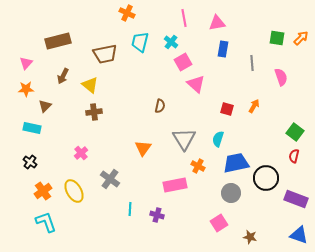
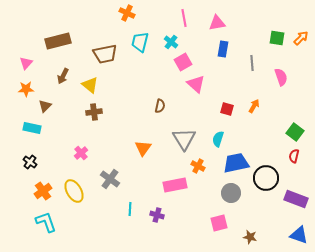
pink square at (219, 223): rotated 18 degrees clockwise
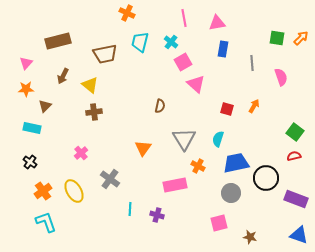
red semicircle at (294, 156): rotated 64 degrees clockwise
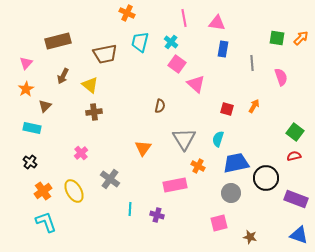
pink triangle at (217, 23): rotated 18 degrees clockwise
pink square at (183, 62): moved 6 px left, 2 px down; rotated 24 degrees counterclockwise
orange star at (26, 89): rotated 28 degrees counterclockwise
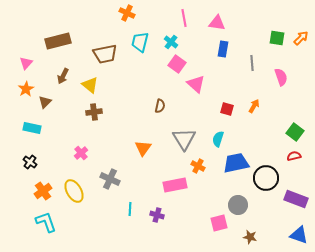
brown triangle at (45, 106): moved 4 px up
gray cross at (110, 179): rotated 12 degrees counterclockwise
gray circle at (231, 193): moved 7 px right, 12 px down
